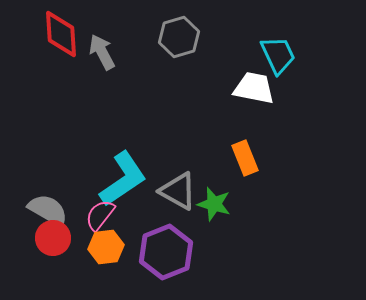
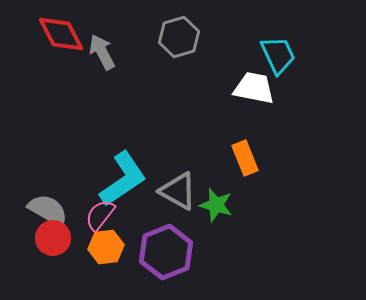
red diamond: rotated 24 degrees counterclockwise
green star: moved 2 px right, 1 px down
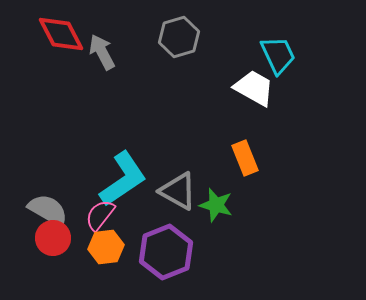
white trapezoid: rotated 18 degrees clockwise
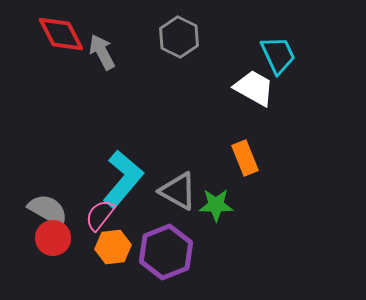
gray hexagon: rotated 18 degrees counterclockwise
cyan L-shape: rotated 16 degrees counterclockwise
green star: rotated 16 degrees counterclockwise
orange hexagon: moved 7 px right
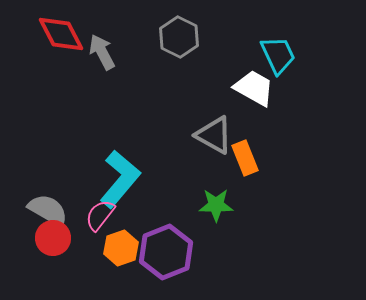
cyan L-shape: moved 3 px left
gray triangle: moved 36 px right, 56 px up
orange hexagon: moved 8 px right, 1 px down; rotated 12 degrees counterclockwise
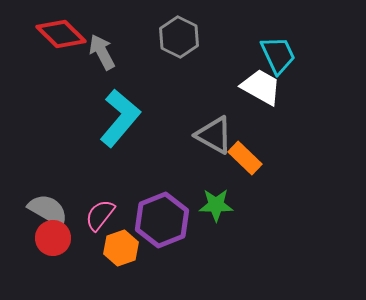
red diamond: rotated 18 degrees counterclockwise
white trapezoid: moved 7 px right, 1 px up
orange rectangle: rotated 24 degrees counterclockwise
cyan L-shape: moved 61 px up
purple hexagon: moved 4 px left, 32 px up
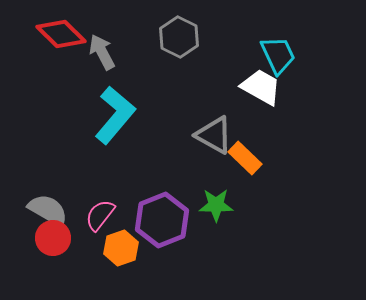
cyan L-shape: moved 5 px left, 3 px up
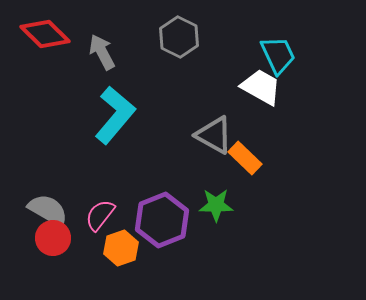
red diamond: moved 16 px left
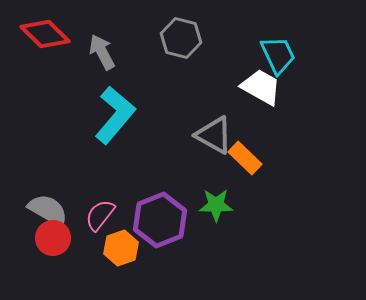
gray hexagon: moved 2 px right, 1 px down; rotated 12 degrees counterclockwise
purple hexagon: moved 2 px left
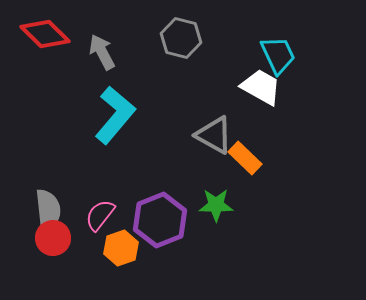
gray semicircle: rotated 54 degrees clockwise
